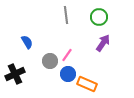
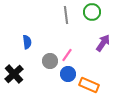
green circle: moved 7 px left, 5 px up
blue semicircle: rotated 24 degrees clockwise
black cross: moved 1 px left; rotated 18 degrees counterclockwise
orange rectangle: moved 2 px right, 1 px down
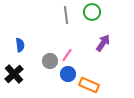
blue semicircle: moved 7 px left, 3 px down
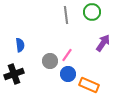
black cross: rotated 24 degrees clockwise
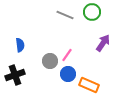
gray line: moved 1 px left; rotated 60 degrees counterclockwise
black cross: moved 1 px right, 1 px down
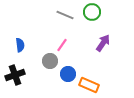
pink line: moved 5 px left, 10 px up
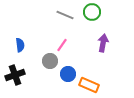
purple arrow: rotated 24 degrees counterclockwise
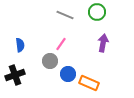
green circle: moved 5 px right
pink line: moved 1 px left, 1 px up
orange rectangle: moved 2 px up
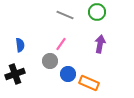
purple arrow: moved 3 px left, 1 px down
black cross: moved 1 px up
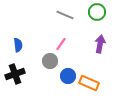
blue semicircle: moved 2 px left
blue circle: moved 2 px down
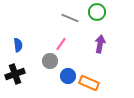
gray line: moved 5 px right, 3 px down
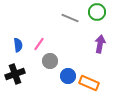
pink line: moved 22 px left
